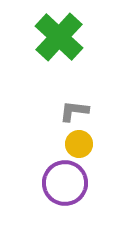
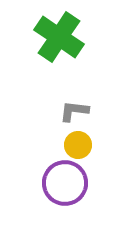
green cross: rotated 9 degrees counterclockwise
yellow circle: moved 1 px left, 1 px down
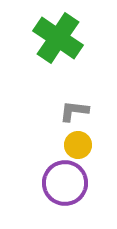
green cross: moved 1 px left, 1 px down
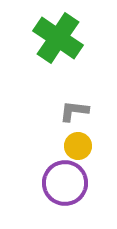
yellow circle: moved 1 px down
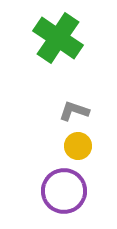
gray L-shape: rotated 12 degrees clockwise
purple circle: moved 1 px left, 8 px down
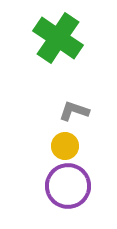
yellow circle: moved 13 px left
purple circle: moved 4 px right, 5 px up
